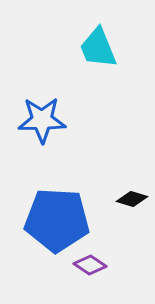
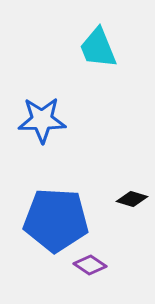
blue pentagon: moved 1 px left
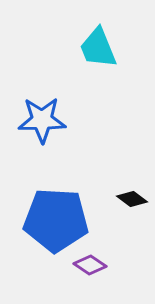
black diamond: rotated 20 degrees clockwise
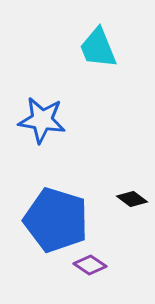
blue star: rotated 9 degrees clockwise
blue pentagon: rotated 14 degrees clockwise
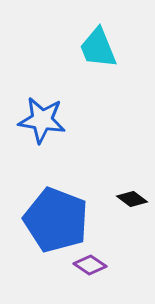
blue pentagon: rotated 4 degrees clockwise
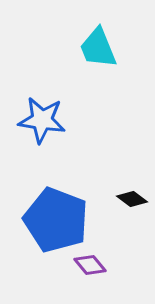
purple diamond: rotated 16 degrees clockwise
